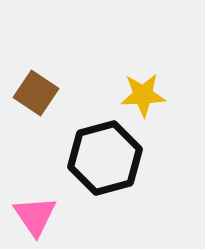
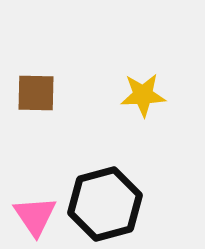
brown square: rotated 33 degrees counterclockwise
black hexagon: moved 46 px down
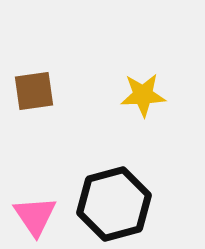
brown square: moved 2 px left, 2 px up; rotated 9 degrees counterclockwise
black hexagon: moved 9 px right
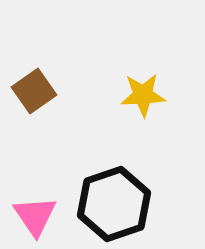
brown square: rotated 27 degrees counterclockwise
black hexagon: rotated 4 degrees counterclockwise
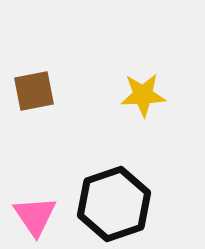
brown square: rotated 24 degrees clockwise
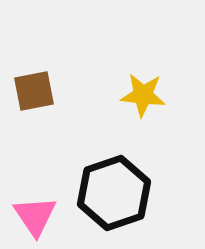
yellow star: rotated 9 degrees clockwise
black hexagon: moved 11 px up
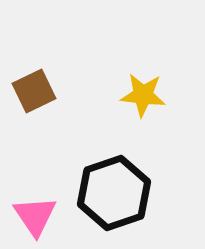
brown square: rotated 15 degrees counterclockwise
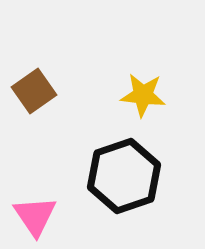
brown square: rotated 9 degrees counterclockwise
black hexagon: moved 10 px right, 17 px up
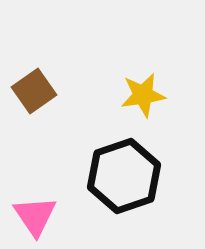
yellow star: rotated 15 degrees counterclockwise
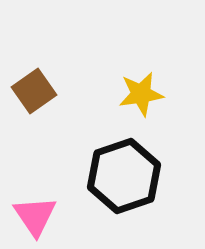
yellow star: moved 2 px left, 1 px up
